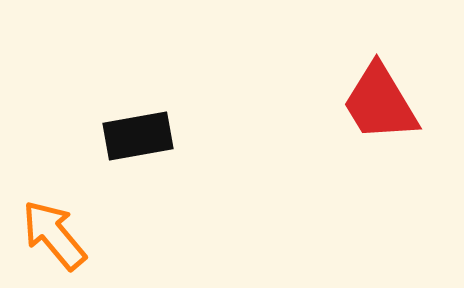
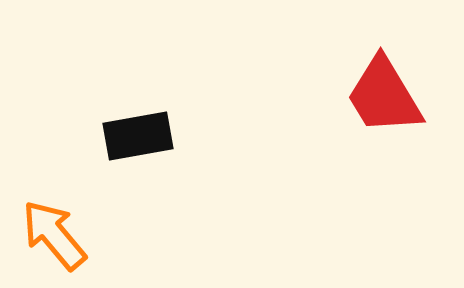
red trapezoid: moved 4 px right, 7 px up
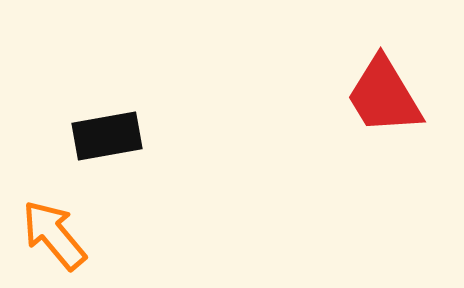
black rectangle: moved 31 px left
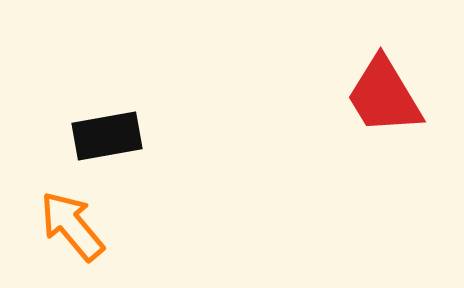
orange arrow: moved 18 px right, 9 px up
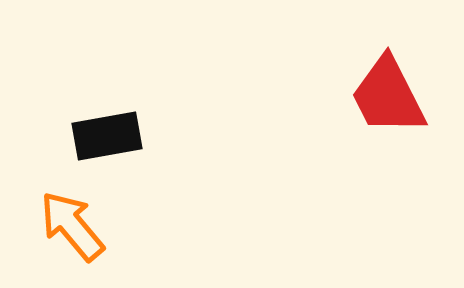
red trapezoid: moved 4 px right; rotated 4 degrees clockwise
